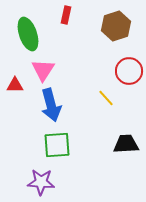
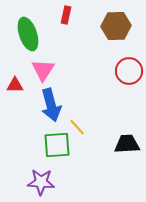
brown hexagon: rotated 16 degrees clockwise
yellow line: moved 29 px left, 29 px down
black trapezoid: moved 1 px right
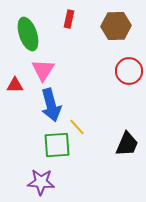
red rectangle: moved 3 px right, 4 px down
black trapezoid: rotated 116 degrees clockwise
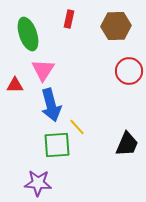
purple star: moved 3 px left, 1 px down
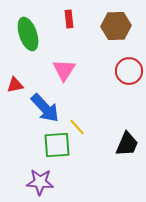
red rectangle: rotated 18 degrees counterclockwise
pink triangle: moved 21 px right
red triangle: rotated 12 degrees counterclockwise
blue arrow: moved 6 px left, 3 px down; rotated 28 degrees counterclockwise
purple star: moved 2 px right, 1 px up
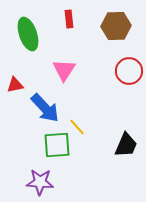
black trapezoid: moved 1 px left, 1 px down
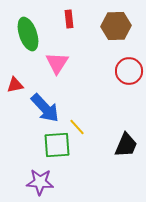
pink triangle: moved 7 px left, 7 px up
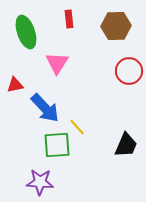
green ellipse: moved 2 px left, 2 px up
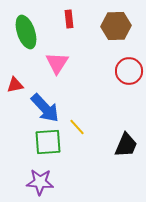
green square: moved 9 px left, 3 px up
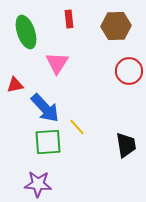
black trapezoid: rotated 32 degrees counterclockwise
purple star: moved 2 px left, 2 px down
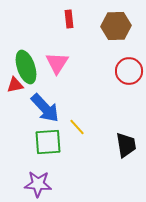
green ellipse: moved 35 px down
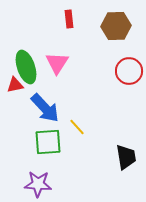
black trapezoid: moved 12 px down
